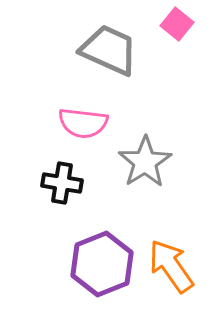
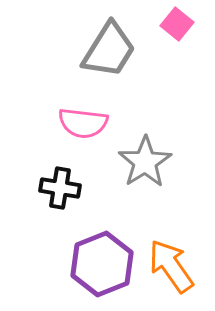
gray trapezoid: rotated 98 degrees clockwise
black cross: moved 2 px left, 5 px down
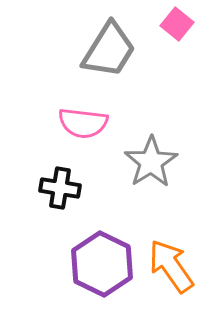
gray star: moved 6 px right
purple hexagon: rotated 12 degrees counterclockwise
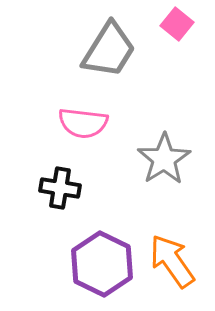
gray star: moved 13 px right, 3 px up
orange arrow: moved 1 px right, 5 px up
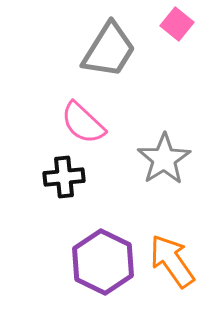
pink semicircle: rotated 36 degrees clockwise
black cross: moved 4 px right, 11 px up; rotated 15 degrees counterclockwise
purple hexagon: moved 1 px right, 2 px up
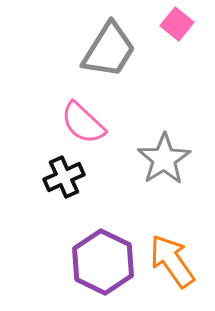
black cross: rotated 18 degrees counterclockwise
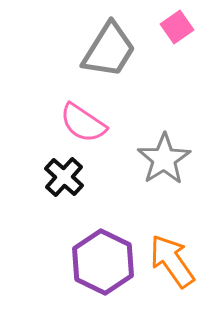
pink square: moved 3 px down; rotated 16 degrees clockwise
pink semicircle: rotated 9 degrees counterclockwise
black cross: rotated 24 degrees counterclockwise
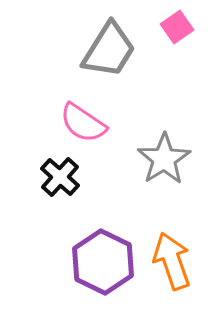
black cross: moved 4 px left
orange arrow: rotated 16 degrees clockwise
